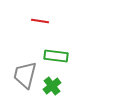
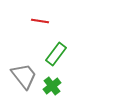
green rectangle: moved 2 px up; rotated 60 degrees counterclockwise
gray trapezoid: moved 1 px left, 1 px down; rotated 128 degrees clockwise
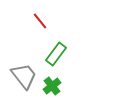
red line: rotated 42 degrees clockwise
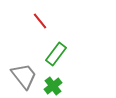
green cross: moved 1 px right
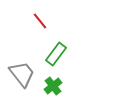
gray trapezoid: moved 2 px left, 2 px up
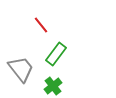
red line: moved 1 px right, 4 px down
gray trapezoid: moved 1 px left, 5 px up
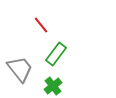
gray trapezoid: moved 1 px left
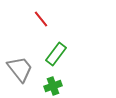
red line: moved 6 px up
green cross: rotated 18 degrees clockwise
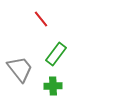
green cross: rotated 18 degrees clockwise
